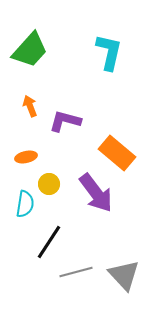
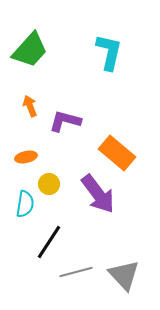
purple arrow: moved 2 px right, 1 px down
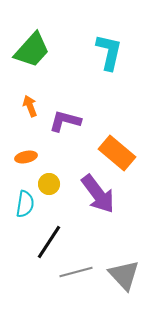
green trapezoid: moved 2 px right
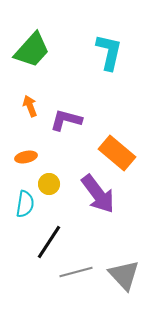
purple L-shape: moved 1 px right, 1 px up
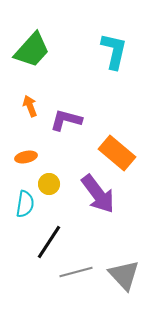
cyan L-shape: moved 5 px right, 1 px up
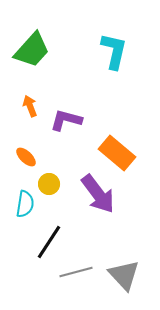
orange ellipse: rotated 55 degrees clockwise
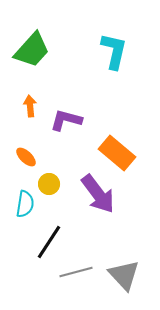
orange arrow: rotated 15 degrees clockwise
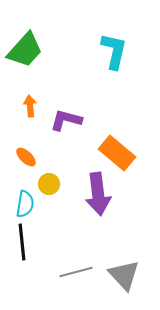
green trapezoid: moved 7 px left
purple arrow: rotated 30 degrees clockwise
black line: moved 27 px left; rotated 39 degrees counterclockwise
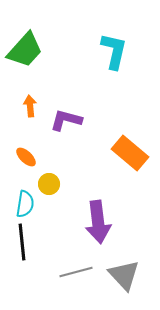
orange rectangle: moved 13 px right
purple arrow: moved 28 px down
